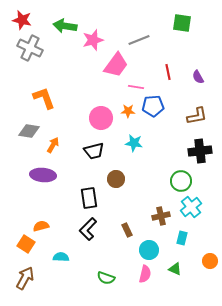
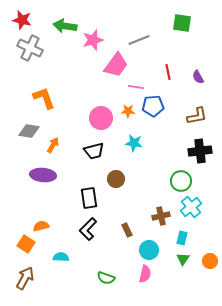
green triangle: moved 8 px right, 10 px up; rotated 40 degrees clockwise
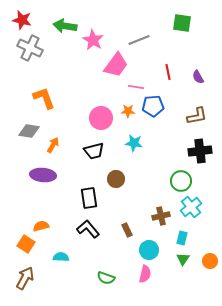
pink star: rotated 25 degrees counterclockwise
black L-shape: rotated 95 degrees clockwise
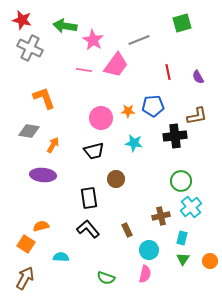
green square: rotated 24 degrees counterclockwise
pink line: moved 52 px left, 17 px up
black cross: moved 25 px left, 15 px up
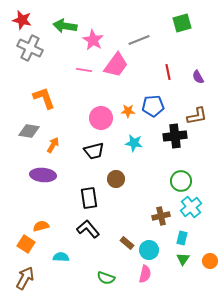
brown rectangle: moved 13 px down; rotated 24 degrees counterclockwise
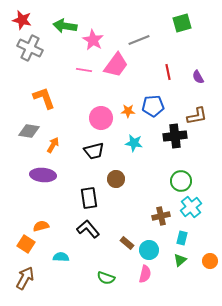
green triangle: moved 3 px left, 1 px down; rotated 16 degrees clockwise
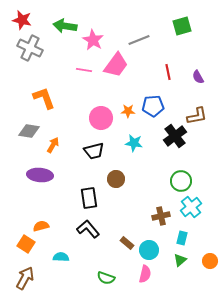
green square: moved 3 px down
black cross: rotated 30 degrees counterclockwise
purple ellipse: moved 3 px left
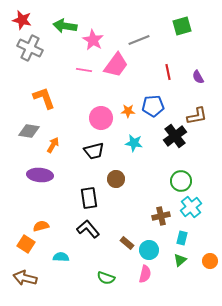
brown arrow: rotated 105 degrees counterclockwise
